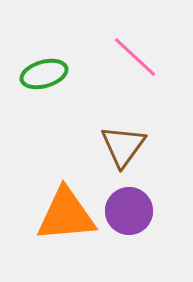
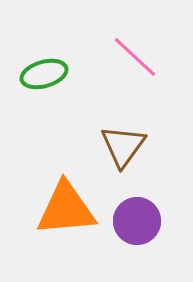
purple circle: moved 8 px right, 10 px down
orange triangle: moved 6 px up
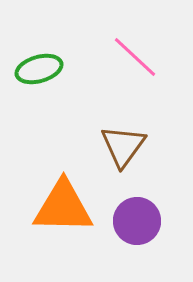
green ellipse: moved 5 px left, 5 px up
orange triangle: moved 3 px left, 2 px up; rotated 6 degrees clockwise
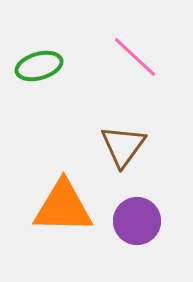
green ellipse: moved 3 px up
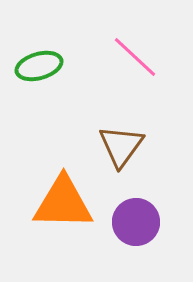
brown triangle: moved 2 px left
orange triangle: moved 4 px up
purple circle: moved 1 px left, 1 px down
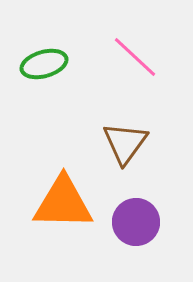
green ellipse: moved 5 px right, 2 px up
brown triangle: moved 4 px right, 3 px up
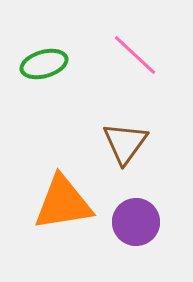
pink line: moved 2 px up
orange triangle: rotated 10 degrees counterclockwise
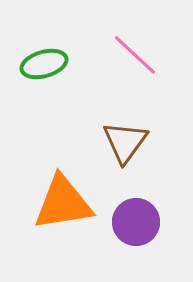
brown triangle: moved 1 px up
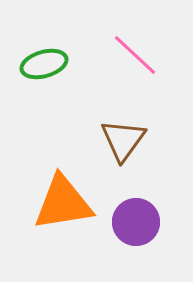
brown triangle: moved 2 px left, 2 px up
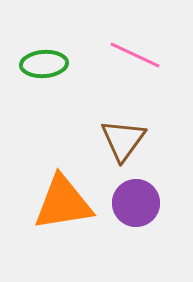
pink line: rotated 18 degrees counterclockwise
green ellipse: rotated 12 degrees clockwise
purple circle: moved 19 px up
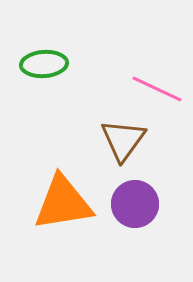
pink line: moved 22 px right, 34 px down
purple circle: moved 1 px left, 1 px down
